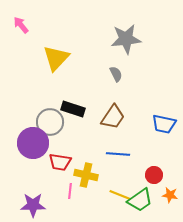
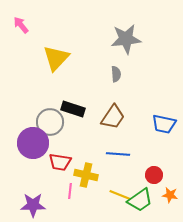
gray semicircle: rotated 21 degrees clockwise
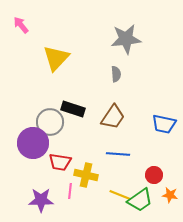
purple star: moved 8 px right, 5 px up
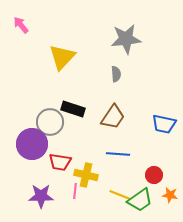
yellow triangle: moved 6 px right, 1 px up
purple circle: moved 1 px left, 1 px down
pink line: moved 5 px right
purple star: moved 4 px up
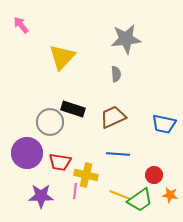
brown trapezoid: rotated 148 degrees counterclockwise
purple circle: moved 5 px left, 9 px down
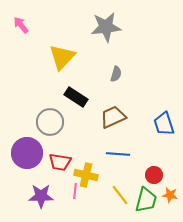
gray star: moved 20 px left, 12 px up
gray semicircle: rotated 21 degrees clockwise
black rectangle: moved 3 px right, 12 px up; rotated 15 degrees clockwise
blue trapezoid: rotated 60 degrees clockwise
yellow line: rotated 30 degrees clockwise
green trapezoid: moved 6 px right; rotated 40 degrees counterclockwise
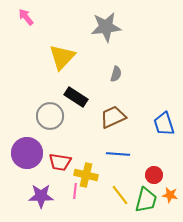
pink arrow: moved 5 px right, 8 px up
gray circle: moved 6 px up
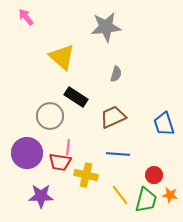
yellow triangle: rotated 32 degrees counterclockwise
pink line: moved 7 px left, 44 px up
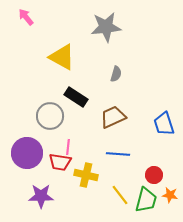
yellow triangle: rotated 12 degrees counterclockwise
